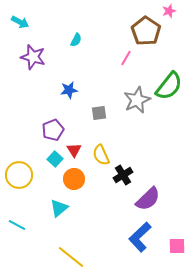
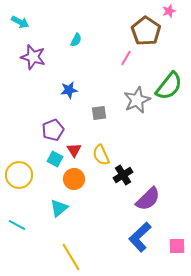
cyan square: rotated 14 degrees counterclockwise
yellow line: rotated 20 degrees clockwise
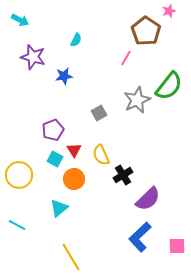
cyan arrow: moved 2 px up
blue star: moved 5 px left, 14 px up
gray square: rotated 21 degrees counterclockwise
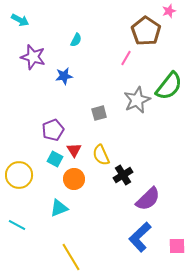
gray square: rotated 14 degrees clockwise
cyan triangle: rotated 18 degrees clockwise
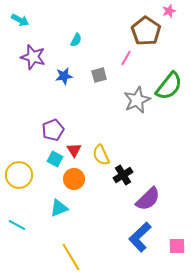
gray square: moved 38 px up
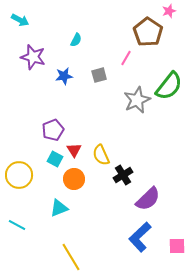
brown pentagon: moved 2 px right, 1 px down
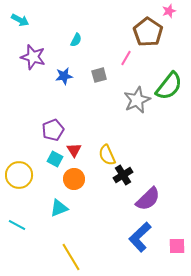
yellow semicircle: moved 6 px right
